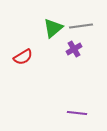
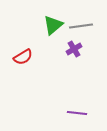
green triangle: moved 3 px up
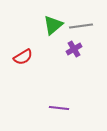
purple line: moved 18 px left, 5 px up
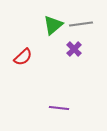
gray line: moved 2 px up
purple cross: rotated 14 degrees counterclockwise
red semicircle: rotated 12 degrees counterclockwise
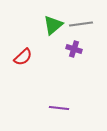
purple cross: rotated 28 degrees counterclockwise
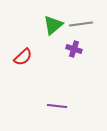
purple line: moved 2 px left, 2 px up
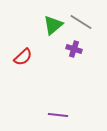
gray line: moved 2 px up; rotated 40 degrees clockwise
purple line: moved 1 px right, 9 px down
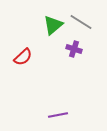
purple line: rotated 18 degrees counterclockwise
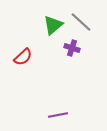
gray line: rotated 10 degrees clockwise
purple cross: moved 2 px left, 1 px up
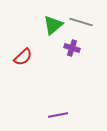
gray line: rotated 25 degrees counterclockwise
